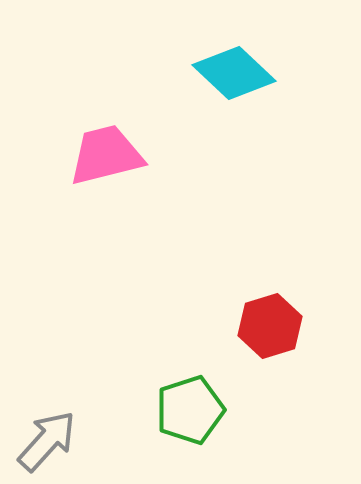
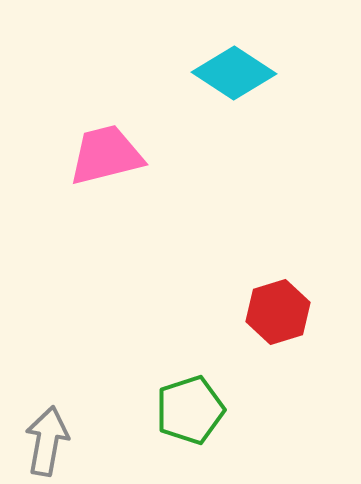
cyan diamond: rotated 10 degrees counterclockwise
red hexagon: moved 8 px right, 14 px up
gray arrow: rotated 32 degrees counterclockwise
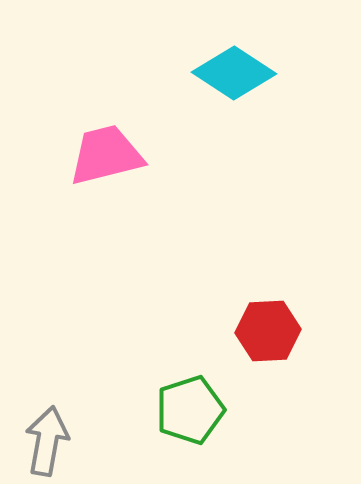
red hexagon: moved 10 px left, 19 px down; rotated 14 degrees clockwise
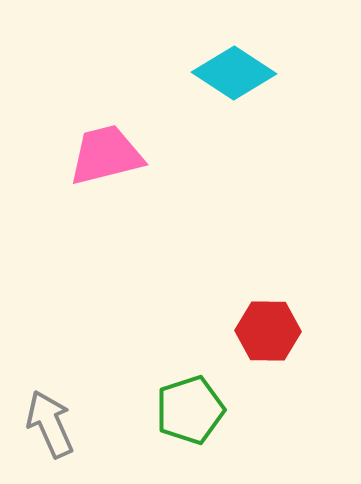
red hexagon: rotated 4 degrees clockwise
gray arrow: moved 3 px right, 17 px up; rotated 34 degrees counterclockwise
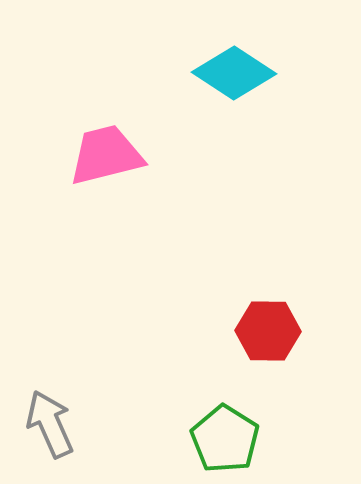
green pentagon: moved 35 px right, 29 px down; rotated 22 degrees counterclockwise
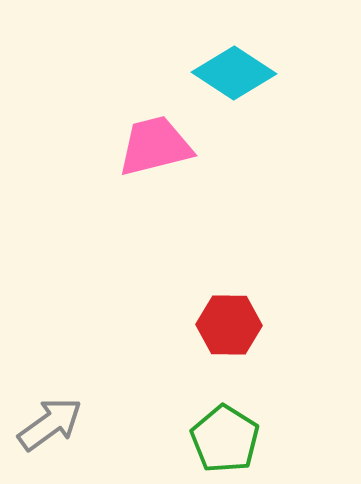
pink trapezoid: moved 49 px right, 9 px up
red hexagon: moved 39 px left, 6 px up
gray arrow: rotated 78 degrees clockwise
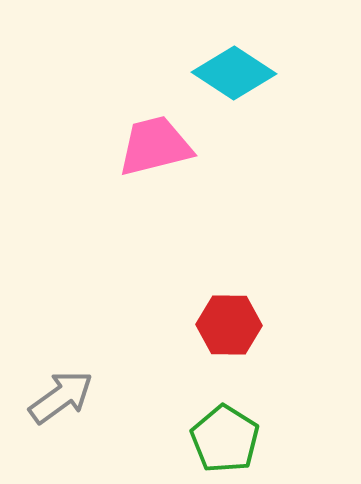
gray arrow: moved 11 px right, 27 px up
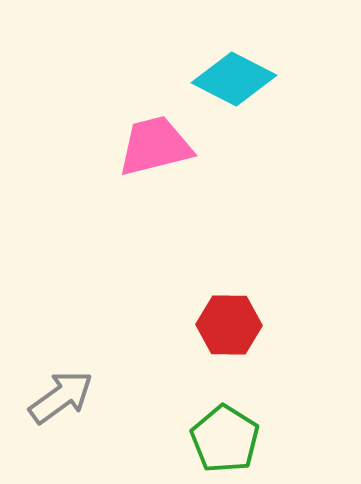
cyan diamond: moved 6 px down; rotated 6 degrees counterclockwise
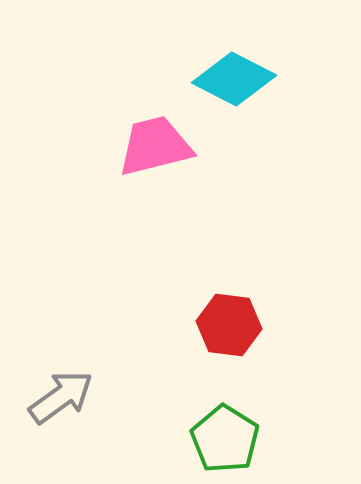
red hexagon: rotated 6 degrees clockwise
